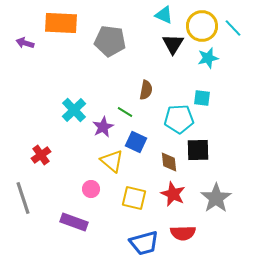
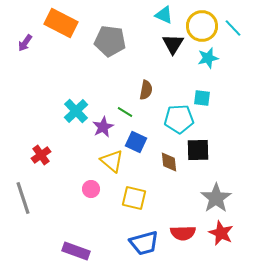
orange rectangle: rotated 24 degrees clockwise
purple arrow: rotated 72 degrees counterclockwise
cyan cross: moved 2 px right, 1 px down
red star: moved 48 px right, 39 px down
purple rectangle: moved 2 px right, 29 px down
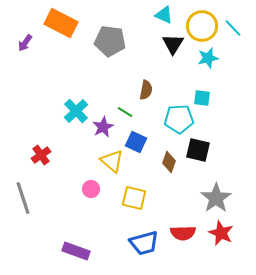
black square: rotated 15 degrees clockwise
brown diamond: rotated 25 degrees clockwise
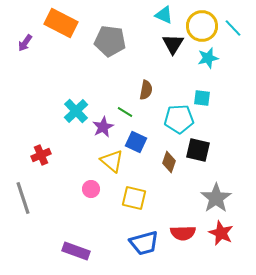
red cross: rotated 12 degrees clockwise
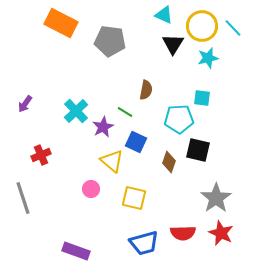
purple arrow: moved 61 px down
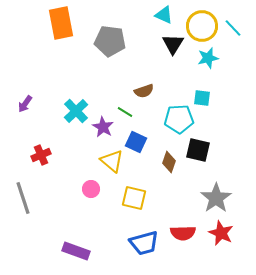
orange rectangle: rotated 52 degrees clockwise
brown semicircle: moved 2 px left, 1 px down; rotated 60 degrees clockwise
purple star: rotated 15 degrees counterclockwise
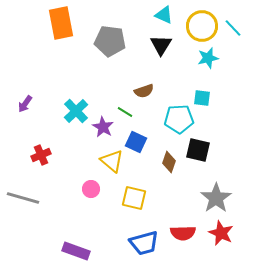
black triangle: moved 12 px left, 1 px down
gray line: rotated 56 degrees counterclockwise
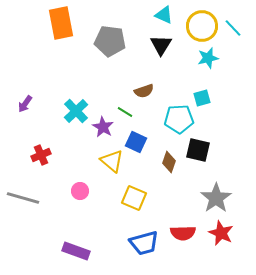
cyan square: rotated 24 degrees counterclockwise
pink circle: moved 11 px left, 2 px down
yellow square: rotated 10 degrees clockwise
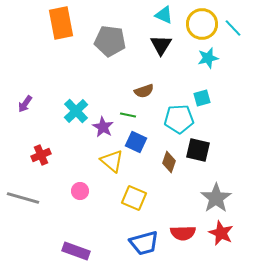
yellow circle: moved 2 px up
green line: moved 3 px right, 3 px down; rotated 21 degrees counterclockwise
